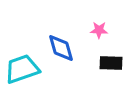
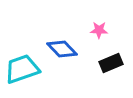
blue diamond: moved 1 px right, 1 px down; rotated 28 degrees counterclockwise
black rectangle: rotated 25 degrees counterclockwise
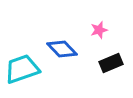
pink star: rotated 18 degrees counterclockwise
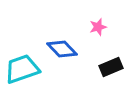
pink star: moved 1 px left, 3 px up
black rectangle: moved 4 px down
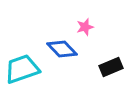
pink star: moved 13 px left
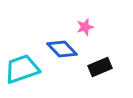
black rectangle: moved 11 px left
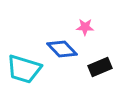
pink star: rotated 18 degrees clockwise
cyan trapezoid: moved 2 px right; rotated 144 degrees counterclockwise
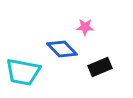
cyan trapezoid: moved 1 px left, 3 px down; rotated 6 degrees counterclockwise
